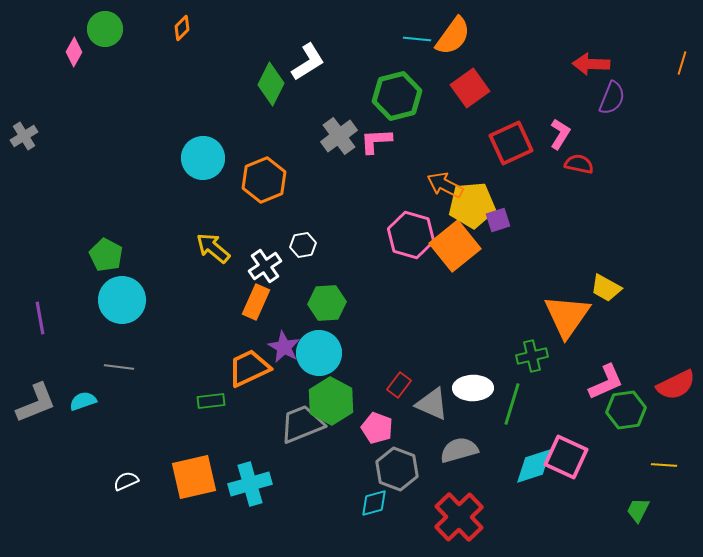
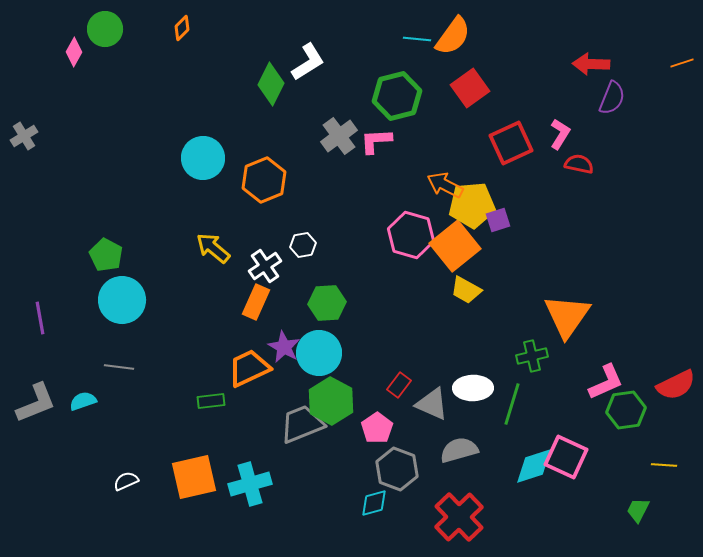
orange line at (682, 63): rotated 55 degrees clockwise
yellow trapezoid at (606, 288): moved 140 px left, 2 px down
pink pentagon at (377, 428): rotated 16 degrees clockwise
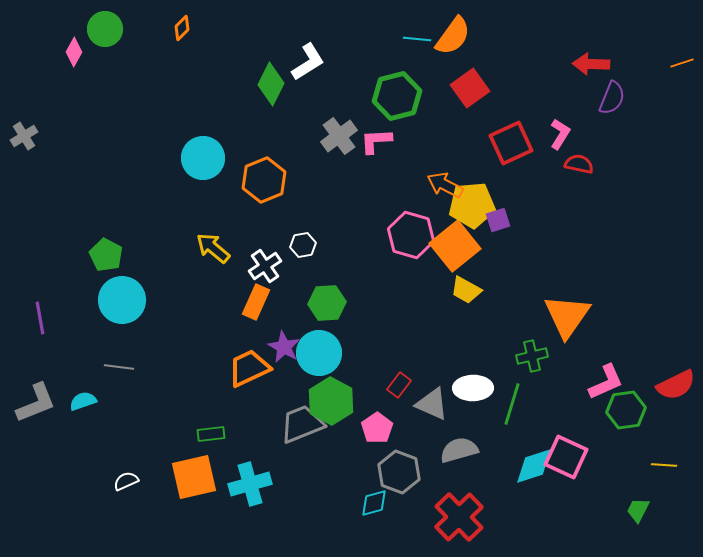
green rectangle at (211, 401): moved 33 px down
gray hexagon at (397, 469): moved 2 px right, 3 px down
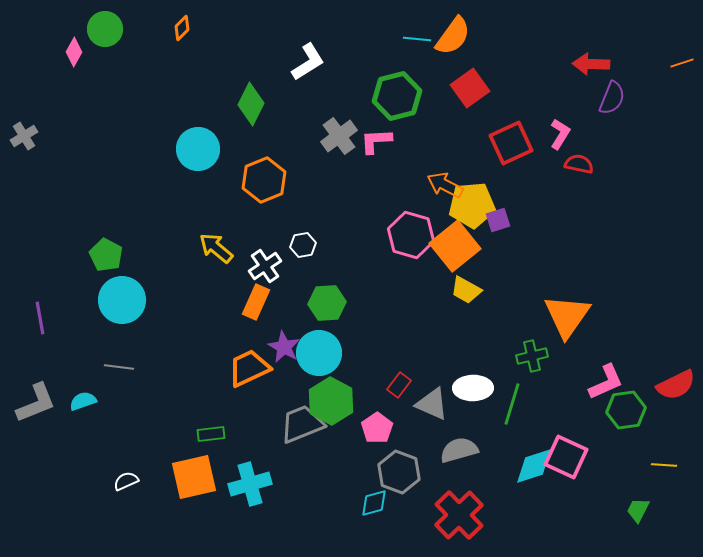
green diamond at (271, 84): moved 20 px left, 20 px down
cyan circle at (203, 158): moved 5 px left, 9 px up
yellow arrow at (213, 248): moved 3 px right
red cross at (459, 517): moved 2 px up
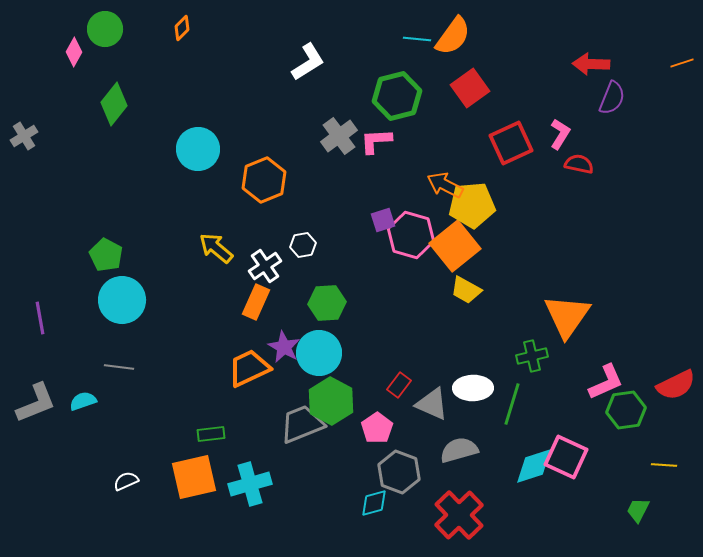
green diamond at (251, 104): moved 137 px left; rotated 12 degrees clockwise
purple square at (498, 220): moved 115 px left
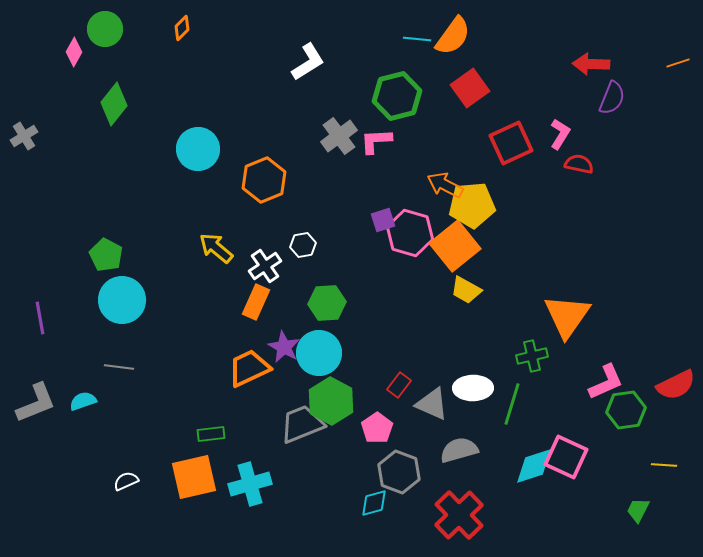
orange line at (682, 63): moved 4 px left
pink hexagon at (411, 235): moved 1 px left, 2 px up
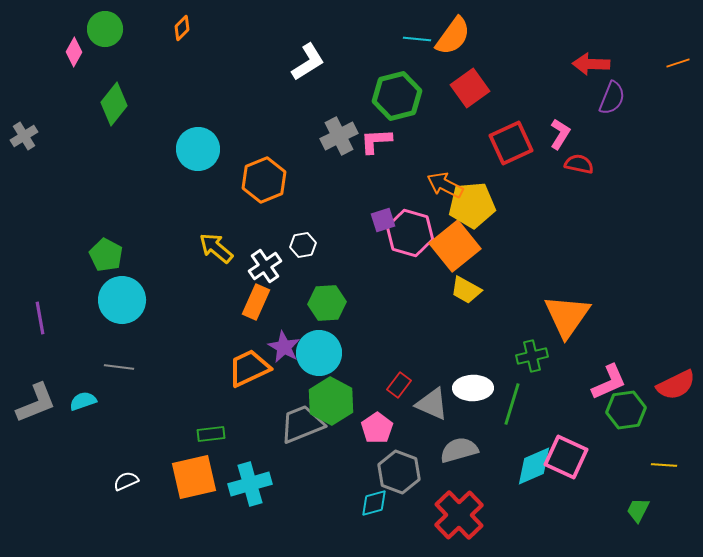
gray cross at (339, 136): rotated 9 degrees clockwise
pink L-shape at (606, 382): moved 3 px right
cyan diamond at (534, 466): rotated 6 degrees counterclockwise
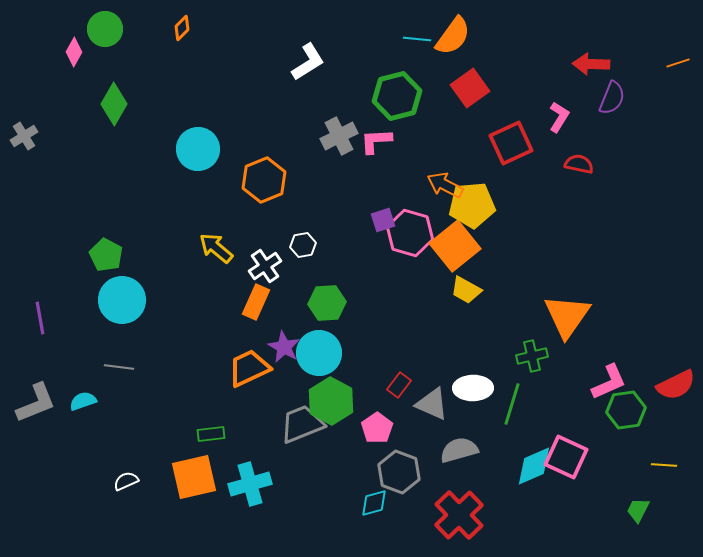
green diamond at (114, 104): rotated 9 degrees counterclockwise
pink L-shape at (560, 134): moved 1 px left, 17 px up
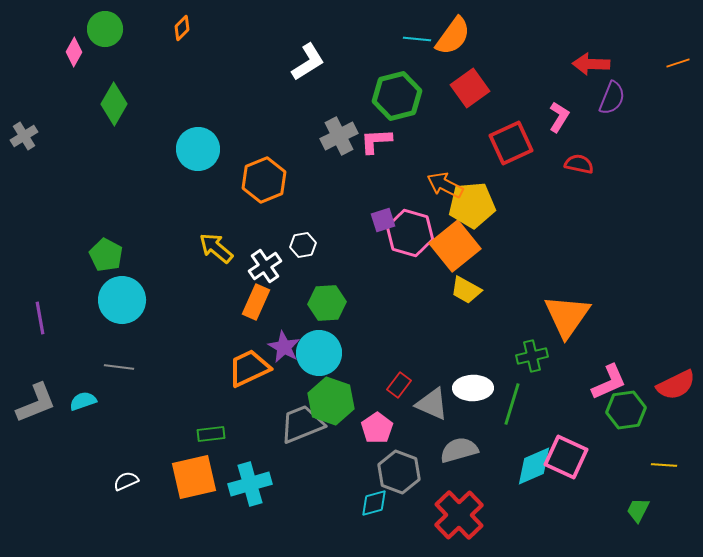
green hexagon at (331, 401): rotated 9 degrees counterclockwise
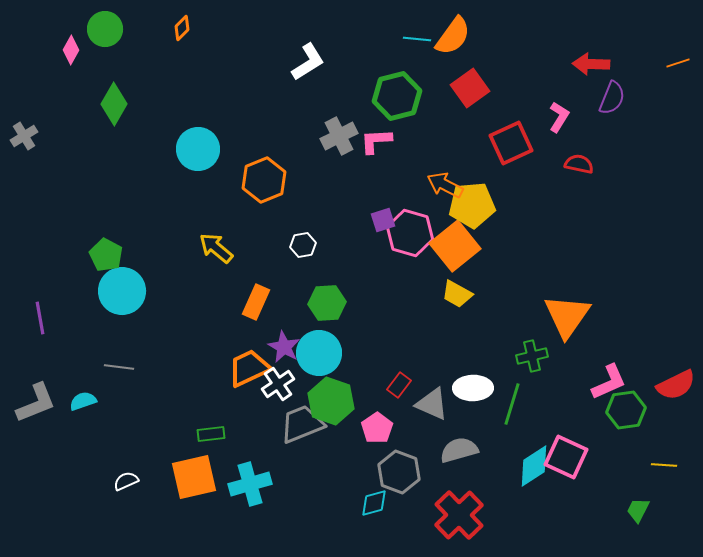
pink diamond at (74, 52): moved 3 px left, 2 px up
white cross at (265, 266): moved 13 px right, 118 px down
yellow trapezoid at (466, 290): moved 9 px left, 4 px down
cyan circle at (122, 300): moved 9 px up
cyan diamond at (534, 466): rotated 9 degrees counterclockwise
